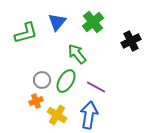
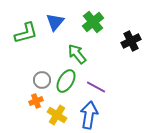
blue triangle: moved 2 px left
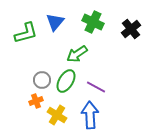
green cross: rotated 25 degrees counterclockwise
black cross: moved 12 px up; rotated 12 degrees counterclockwise
green arrow: rotated 85 degrees counterclockwise
blue arrow: moved 1 px right; rotated 12 degrees counterclockwise
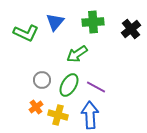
green cross: rotated 30 degrees counterclockwise
green L-shape: rotated 40 degrees clockwise
green ellipse: moved 3 px right, 4 px down
orange cross: moved 6 px down; rotated 16 degrees counterclockwise
yellow cross: moved 1 px right; rotated 18 degrees counterclockwise
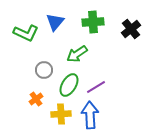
gray circle: moved 2 px right, 10 px up
purple line: rotated 60 degrees counterclockwise
orange cross: moved 8 px up
yellow cross: moved 3 px right, 1 px up; rotated 18 degrees counterclockwise
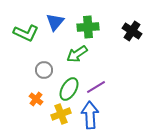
green cross: moved 5 px left, 5 px down
black cross: moved 1 px right, 2 px down; rotated 18 degrees counterclockwise
green ellipse: moved 4 px down
orange cross: rotated 16 degrees counterclockwise
yellow cross: rotated 18 degrees counterclockwise
